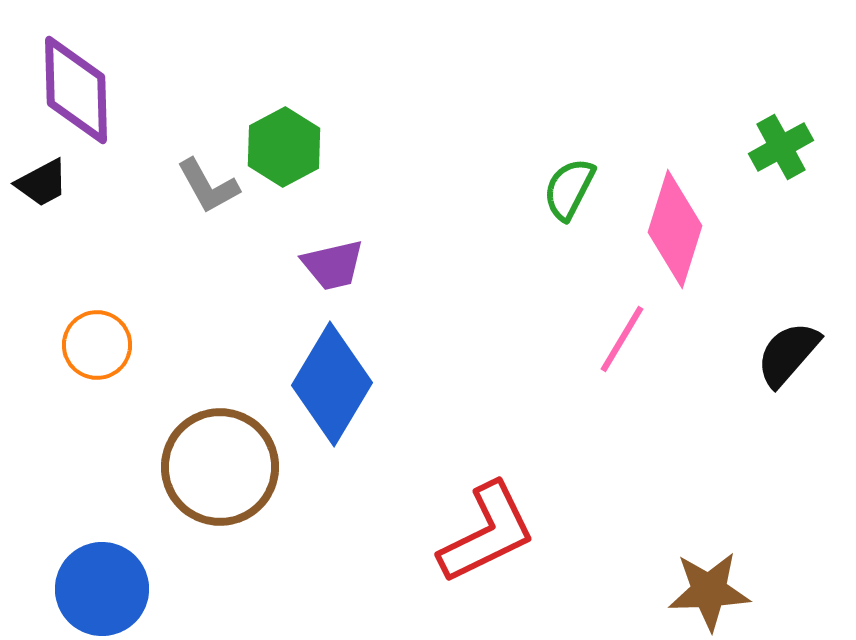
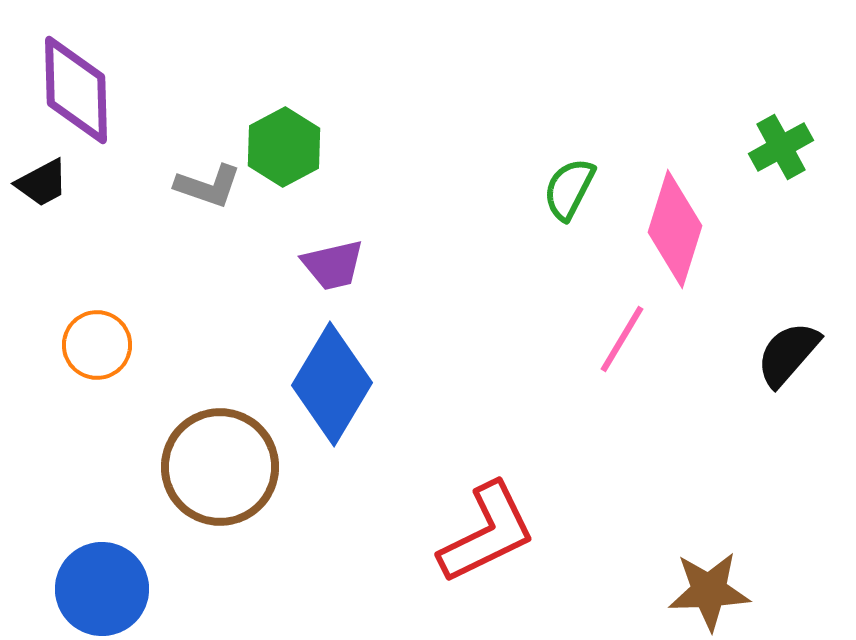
gray L-shape: rotated 42 degrees counterclockwise
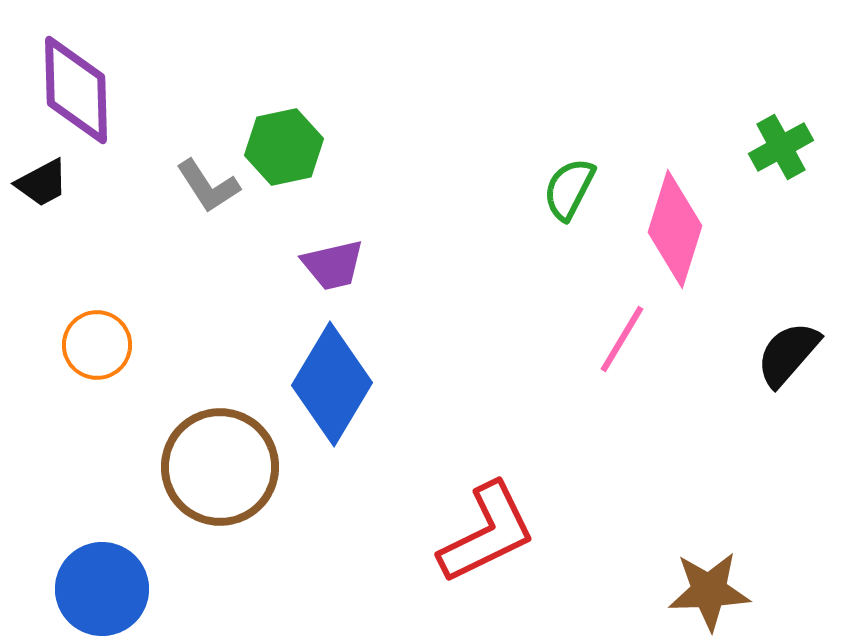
green hexagon: rotated 16 degrees clockwise
gray L-shape: rotated 38 degrees clockwise
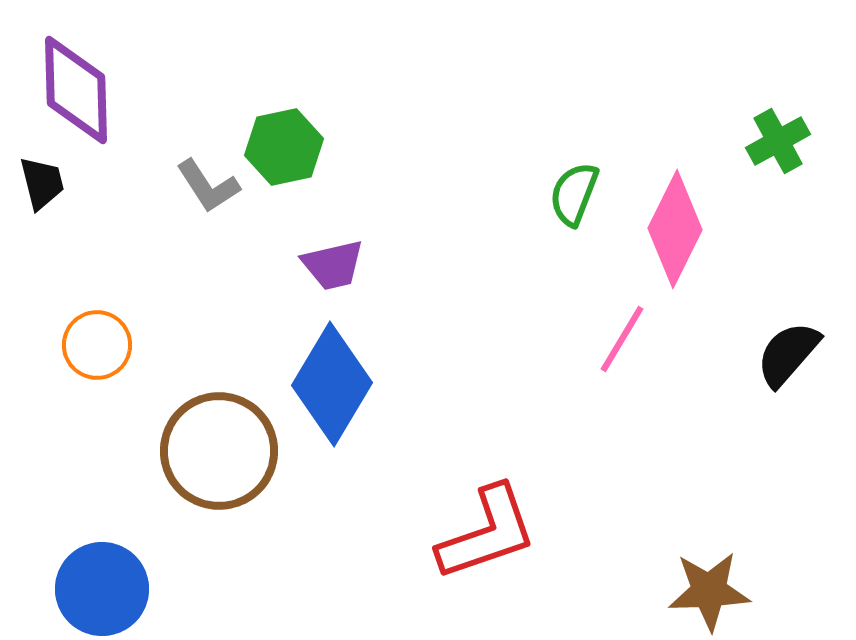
green cross: moved 3 px left, 6 px up
black trapezoid: rotated 76 degrees counterclockwise
green semicircle: moved 5 px right, 5 px down; rotated 6 degrees counterclockwise
pink diamond: rotated 9 degrees clockwise
brown circle: moved 1 px left, 16 px up
red L-shape: rotated 7 degrees clockwise
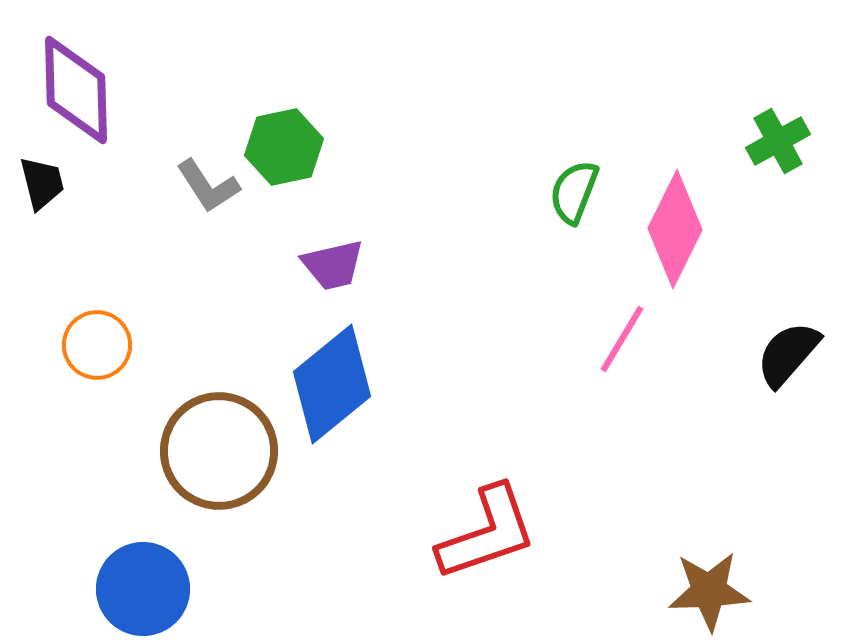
green semicircle: moved 2 px up
blue diamond: rotated 20 degrees clockwise
blue circle: moved 41 px right
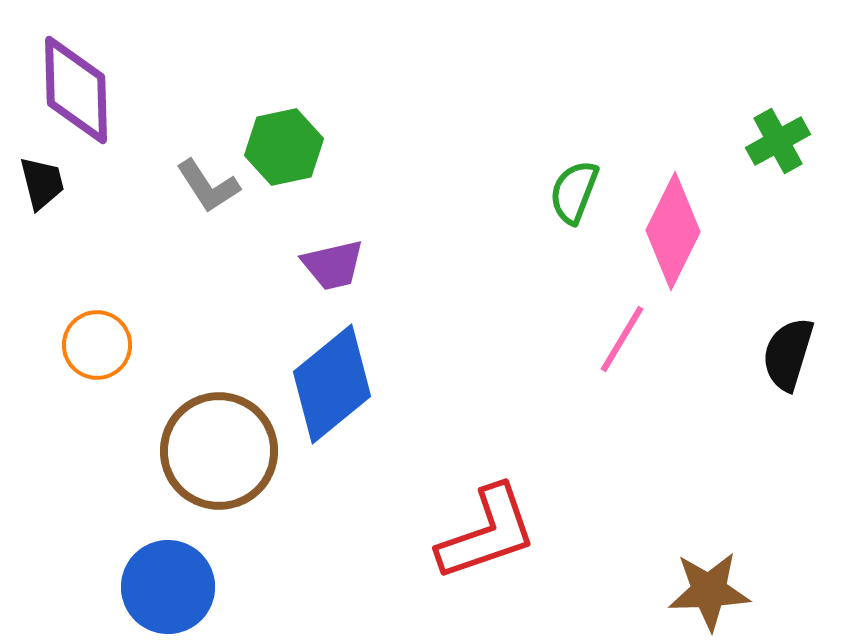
pink diamond: moved 2 px left, 2 px down
black semicircle: rotated 24 degrees counterclockwise
blue circle: moved 25 px right, 2 px up
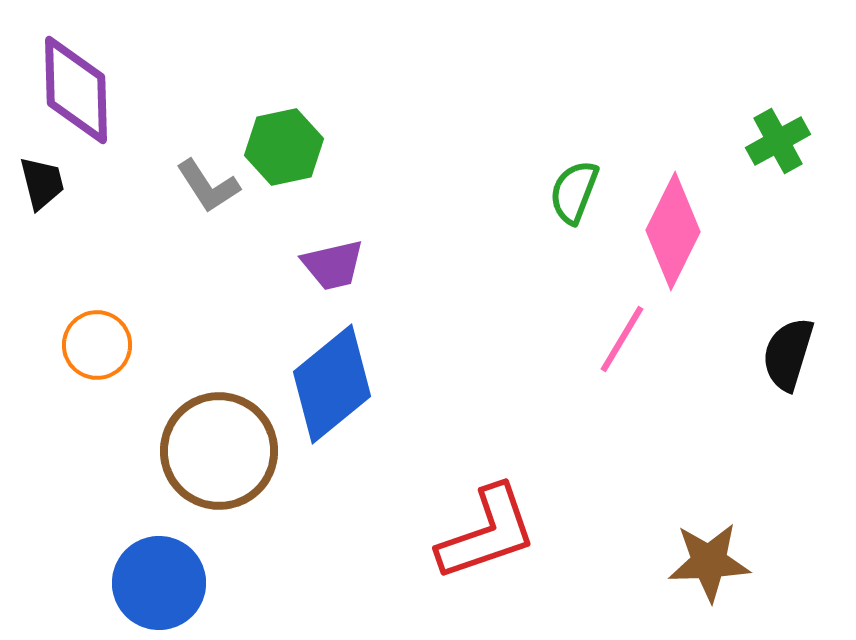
blue circle: moved 9 px left, 4 px up
brown star: moved 29 px up
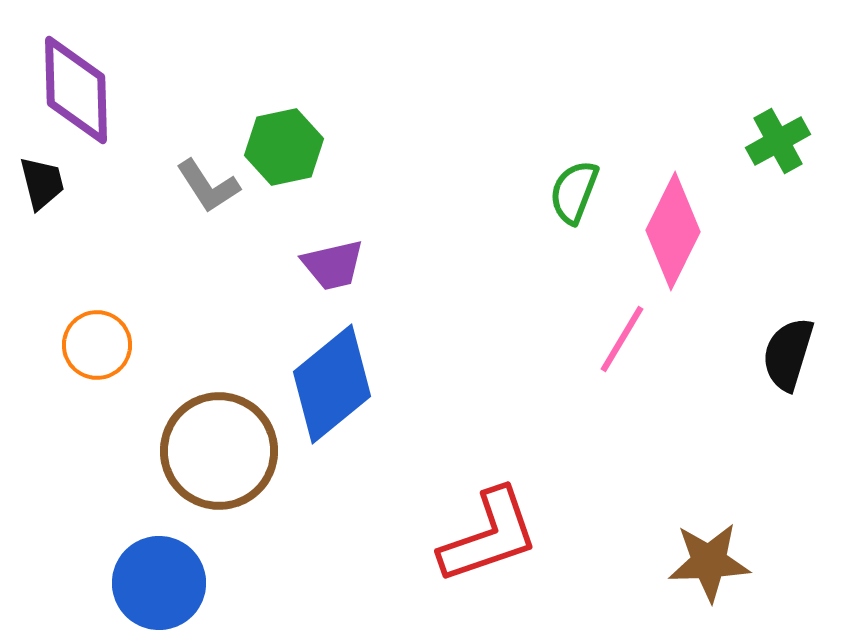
red L-shape: moved 2 px right, 3 px down
